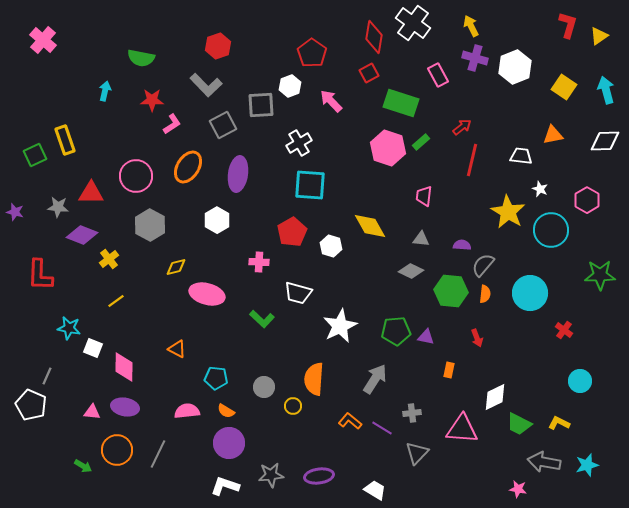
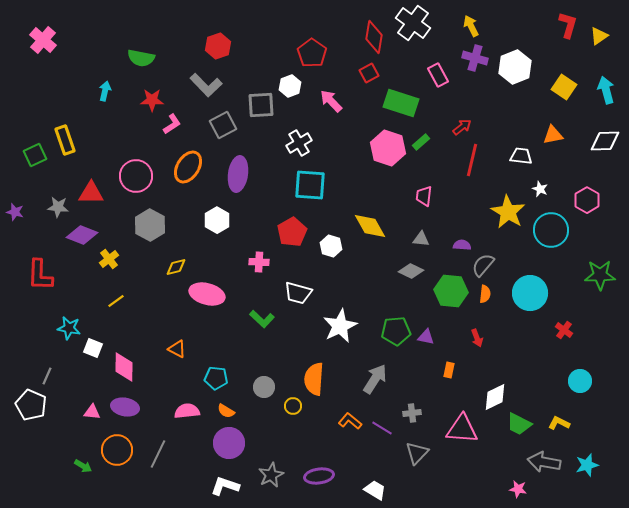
gray star at (271, 475): rotated 20 degrees counterclockwise
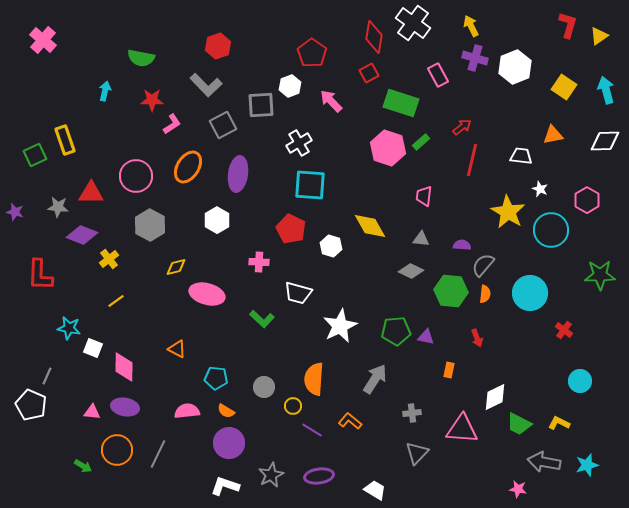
red pentagon at (292, 232): moved 1 px left, 3 px up; rotated 16 degrees counterclockwise
purple line at (382, 428): moved 70 px left, 2 px down
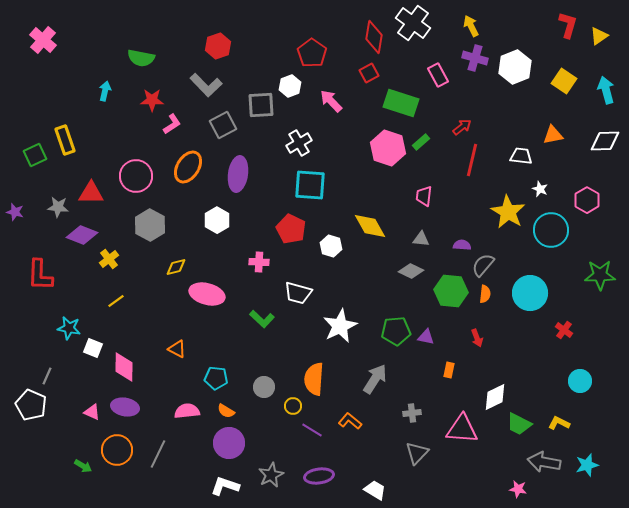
yellow square at (564, 87): moved 6 px up
pink triangle at (92, 412): rotated 18 degrees clockwise
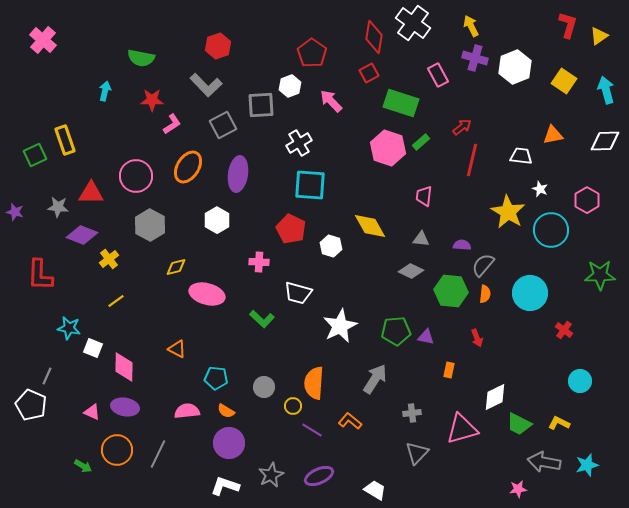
orange semicircle at (314, 379): moved 4 px down
pink triangle at (462, 429): rotated 20 degrees counterclockwise
purple ellipse at (319, 476): rotated 16 degrees counterclockwise
pink star at (518, 489): rotated 18 degrees counterclockwise
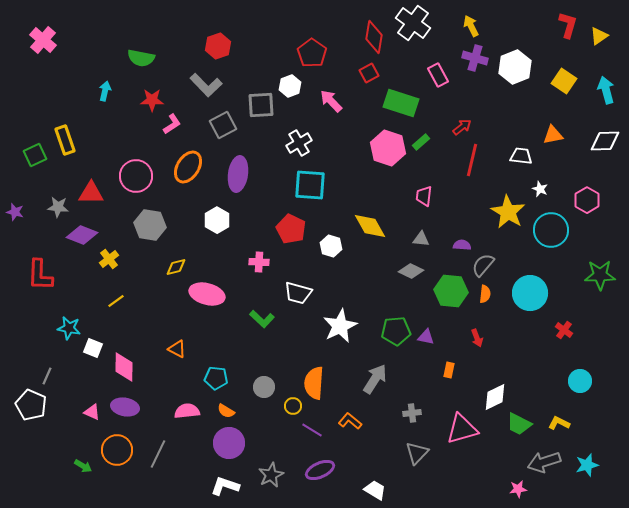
gray hexagon at (150, 225): rotated 20 degrees counterclockwise
gray arrow at (544, 462): rotated 28 degrees counterclockwise
purple ellipse at (319, 476): moved 1 px right, 6 px up
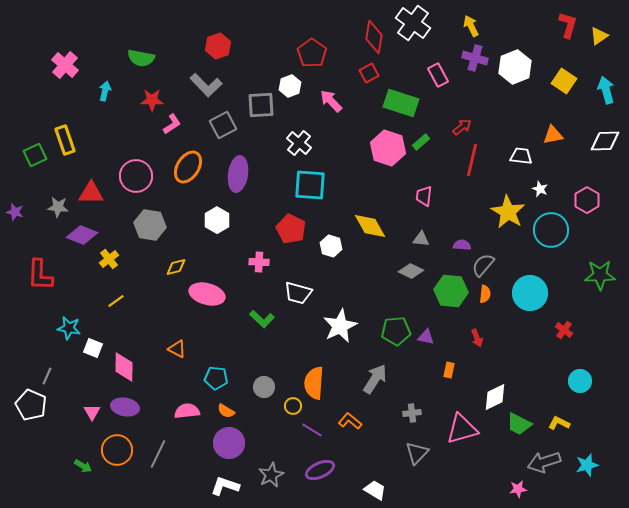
pink cross at (43, 40): moved 22 px right, 25 px down
white cross at (299, 143): rotated 20 degrees counterclockwise
pink triangle at (92, 412): rotated 36 degrees clockwise
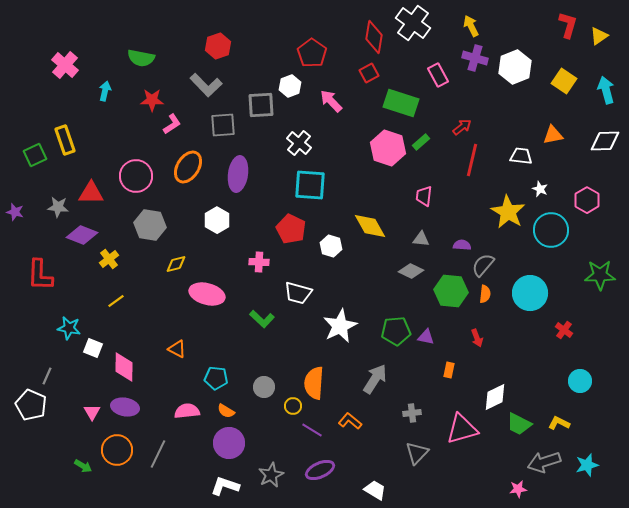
gray square at (223, 125): rotated 24 degrees clockwise
yellow diamond at (176, 267): moved 3 px up
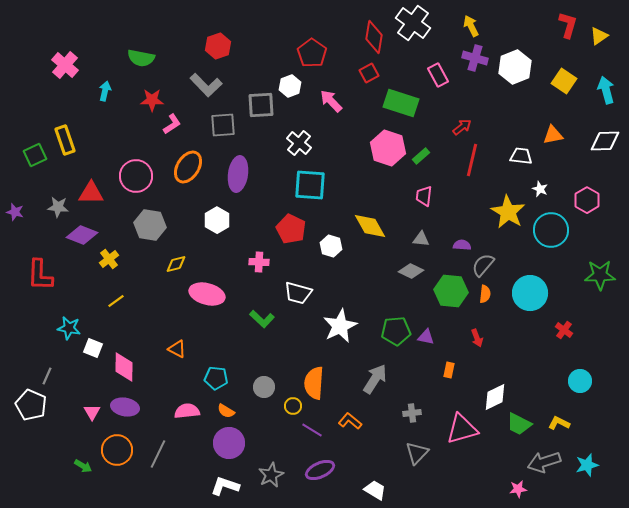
green rectangle at (421, 142): moved 14 px down
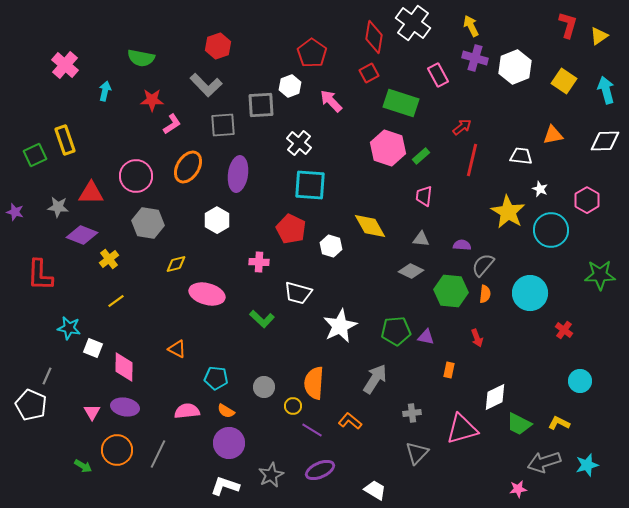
gray hexagon at (150, 225): moved 2 px left, 2 px up
